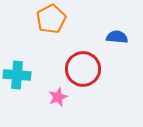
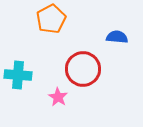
cyan cross: moved 1 px right
pink star: rotated 18 degrees counterclockwise
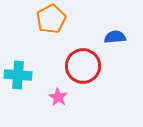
blue semicircle: moved 2 px left; rotated 10 degrees counterclockwise
red circle: moved 3 px up
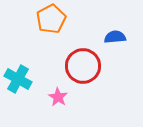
cyan cross: moved 4 px down; rotated 24 degrees clockwise
